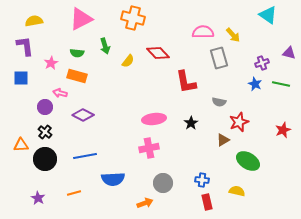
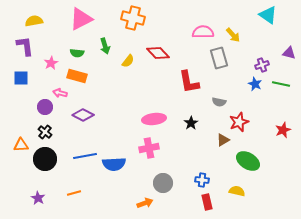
purple cross at (262, 63): moved 2 px down
red L-shape at (186, 82): moved 3 px right
blue semicircle at (113, 179): moved 1 px right, 15 px up
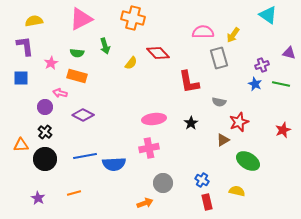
yellow arrow at (233, 35): rotated 77 degrees clockwise
yellow semicircle at (128, 61): moved 3 px right, 2 px down
blue cross at (202, 180): rotated 24 degrees clockwise
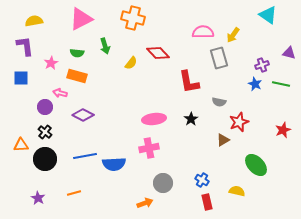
black star at (191, 123): moved 4 px up
green ellipse at (248, 161): moved 8 px right, 4 px down; rotated 15 degrees clockwise
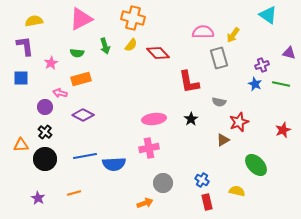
yellow semicircle at (131, 63): moved 18 px up
orange rectangle at (77, 76): moved 4 px right, 3 px down; rotated 30 degrees counterclockwise
